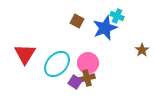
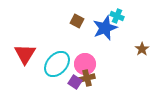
brown star: moved 1 px up
pink circle: moved 3 px left, 1 px down
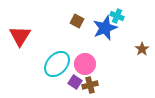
red triangle: moved 5 px left, 18 px up
brown cross: moved 3 px right, 7 px down
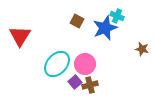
brown star: rotated 24 degrees counterclockwise
purple square: rotated 16 degrees clockwise
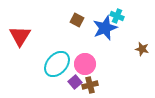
brown square: moved 1 px up
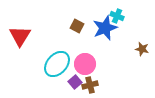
brown square: moved 6 px down
